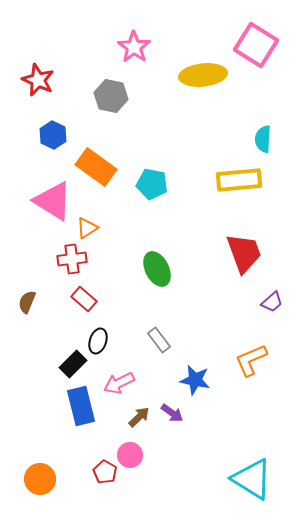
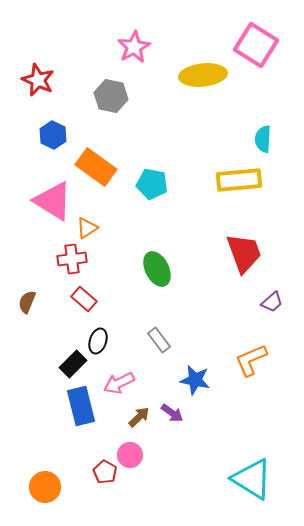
pink star: rotated 8 degrees clockwise
orange circle: moved 5 px right, 8 px down
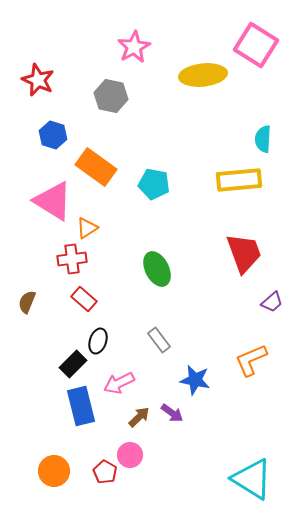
blue hexagon: rotated 8 degrees counterclockwise
cyan pentagon: moved 2 px right
orange circle: moved 9 px right, 16 px up
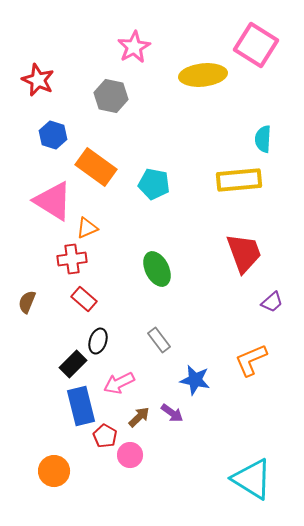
orange triangle: rotated 10 degrees clockwise
red pentagon: moved 36 px up
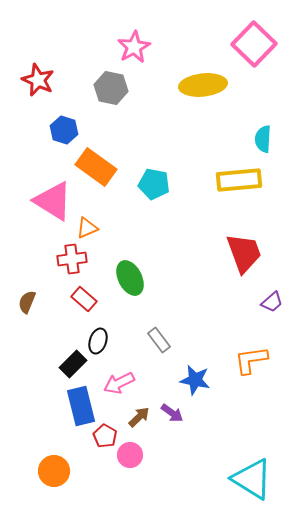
pink square: moved 2 px left, 1 px up; rotated 12 degrees clockwise
yellow ellipse: moved 10 px down
gray hexagon: moved 8 px up
blue hexagon: moved 11 px right, 5 px up
green ellipse: moved 27 px left, 9 px down
orange L-shape: rotated 15 degrees clockwise
